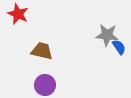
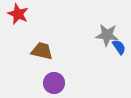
purple circle: moved 9 px right, 2 px up
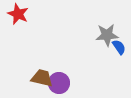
gray star: rotated 10 degrees counterclockwise
brown trapezoid: moved 27 px down
purple circle: moved 5 px right
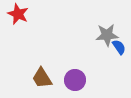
brown trapezoid: rotated 135 degrees counterclockwise
purple circle: moved 16 px right, 3 px up
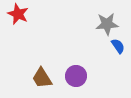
gray star: moved 11 px up
blue semicircle: moved 1 px left, 1 px up
purple circle: moved 1 px right, 4 px up
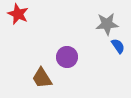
purple circle: moved 9 px left, 19 px up
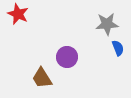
blue semicircle: moved 2 px down; rotated 14 degrees clockwise
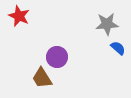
red star: moved 1 px right, 2 px down
blue semicircle: rotated 28 degrees counterclockwise
purple circle: moved 10 px left
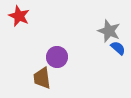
gray star: moved 2 px right, 7 px down; rotated 25 degrees clockwise
brown trapezoid: rotated 25 degrees clockwise
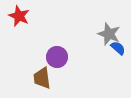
gray star: moved 3 px down
